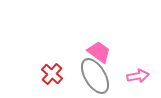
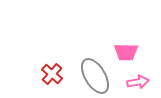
pink trapezoid: moved 27 px right; rotated 145 degrees clockwise
pink arrow: moved 6 px down
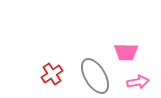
red cross: rotated 15 degrees clockwise
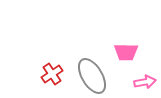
gray ellipse: moved 3 px left
pink arrow: moved 7 px right
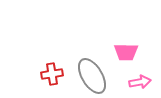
red cross: rotated 25 degrees clockwise
pink arrow: moved 5 px left
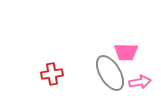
gray ellipse: moved 18 px right, 3 px up
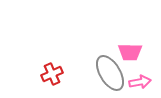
pink trapezoid: moved 4 px right
red cross: rotated 15 degrees counterclockwise
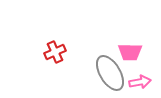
red cross: moved 3 px right, 22 px up
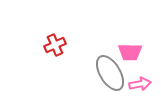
red cross: moved 7 px up
pink arrow: moved 2 px down
